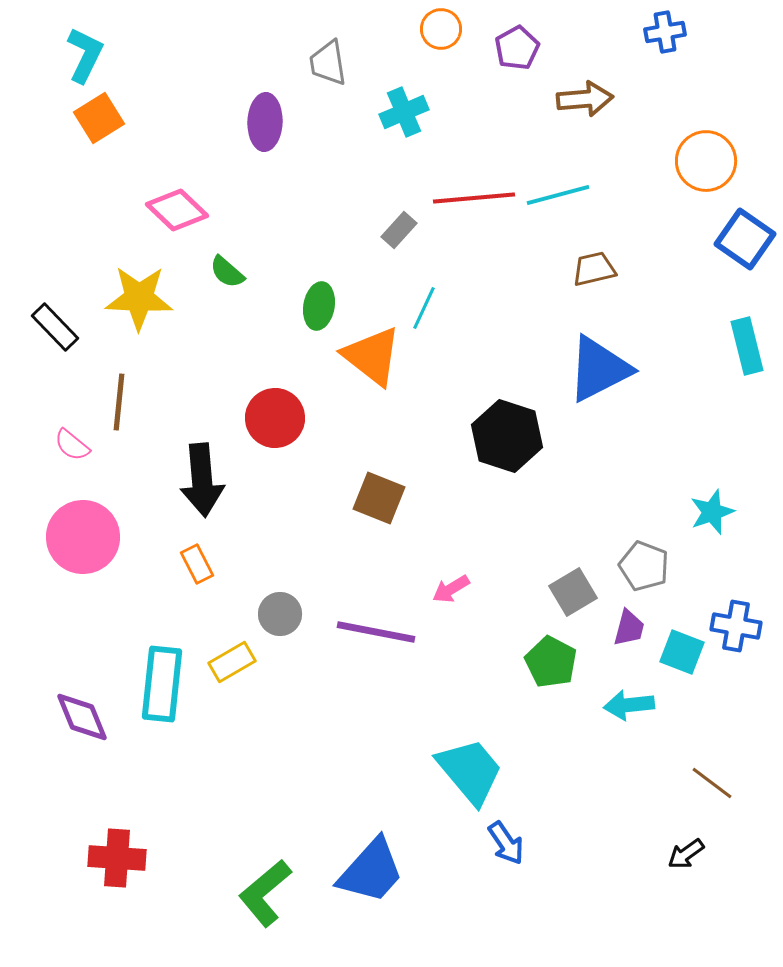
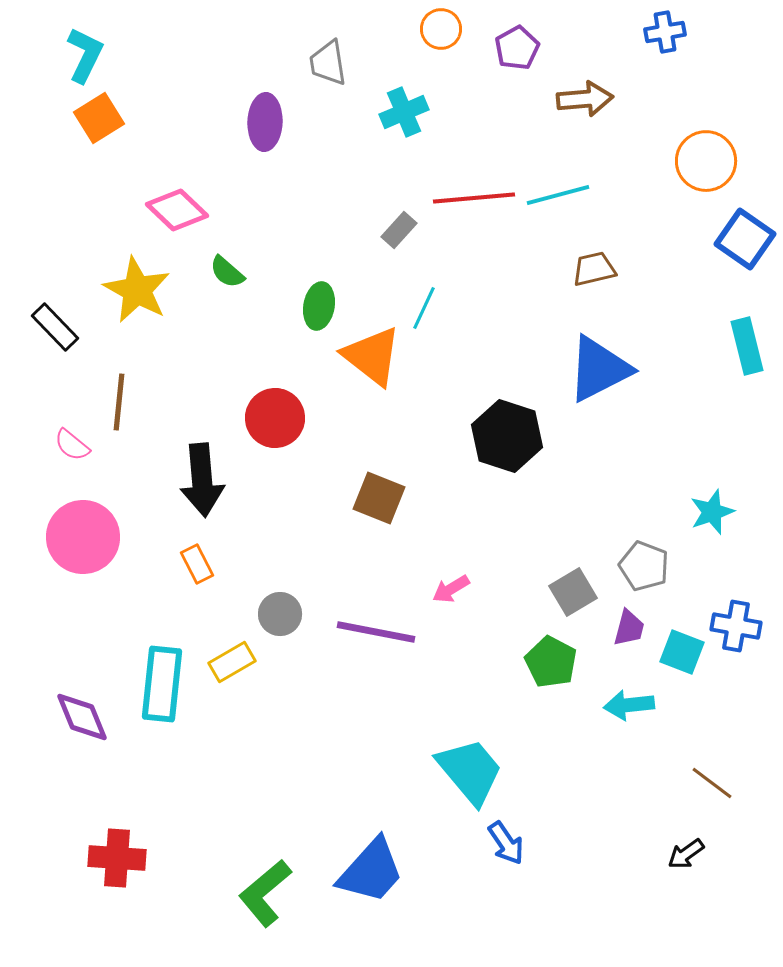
yellow star at (139, 298): moved 2 px left, 8 px up; rotated 26 degrees clockwise
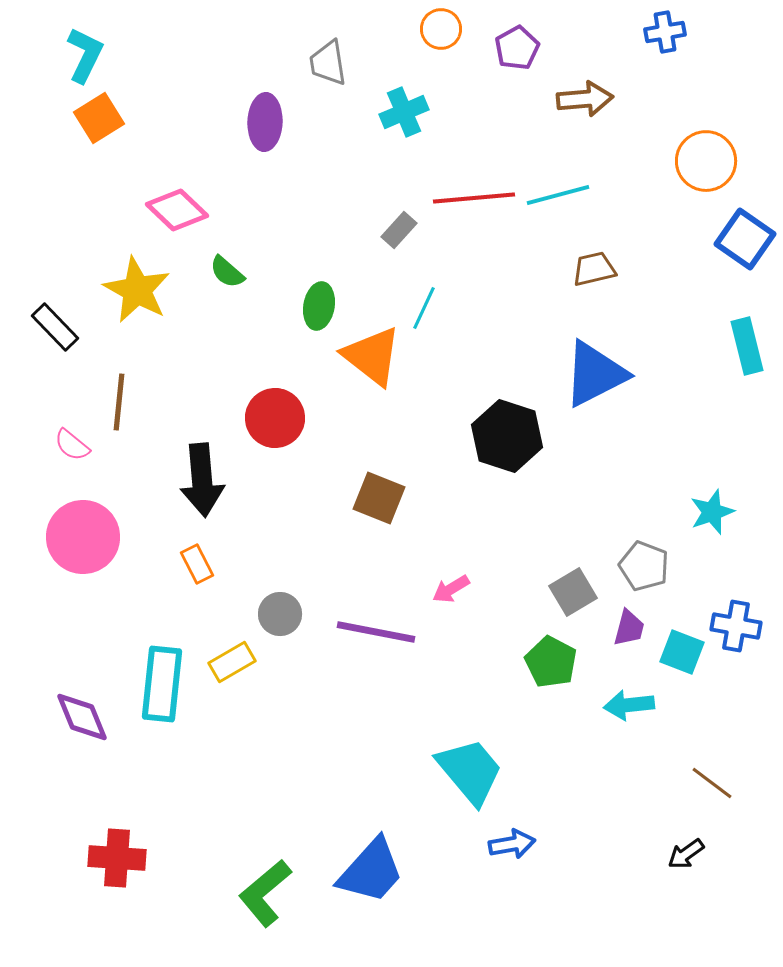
blue triangle at (599, 369): moved 4 px left, 5 px down
blue arrow at (506, 843): moved 6 px right, 1 px down; rotated 66 degrees counterclockwise
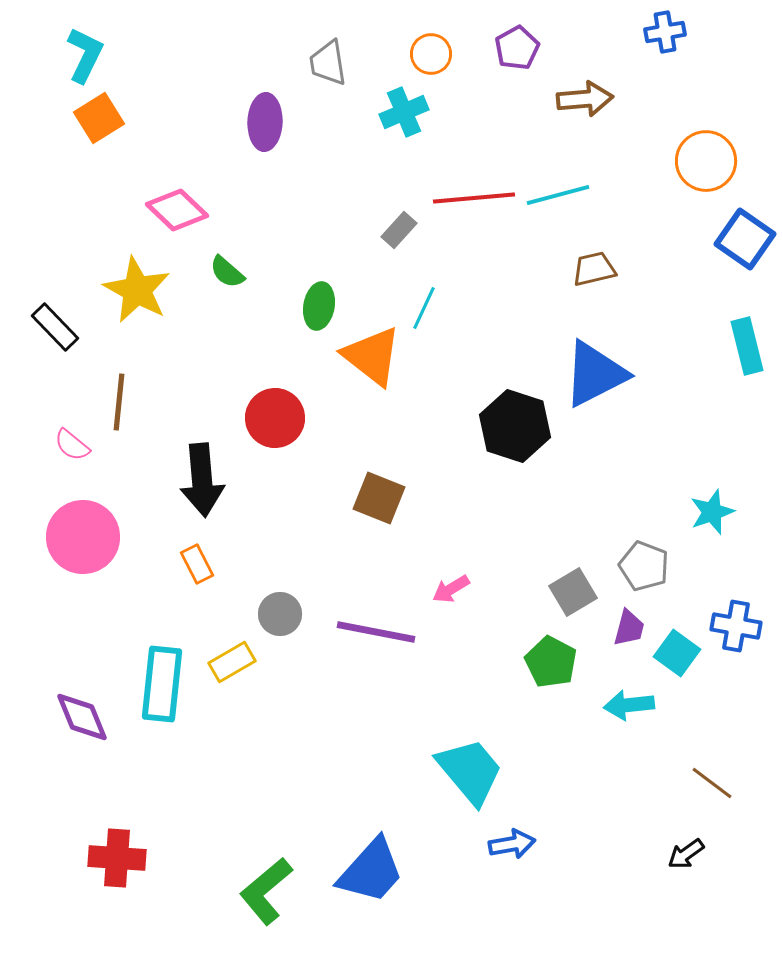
orange circle at (441, 29): moved 10 px left, 25 px down
black hexagon at (507, 436): moved 8 px right, 10 px up
cyan square at (682, 652): moved 5 px left, 1 px down; rotated 15 degrees clockwise
green L-shape at (265, 893): moved 1 px right, 2 px up
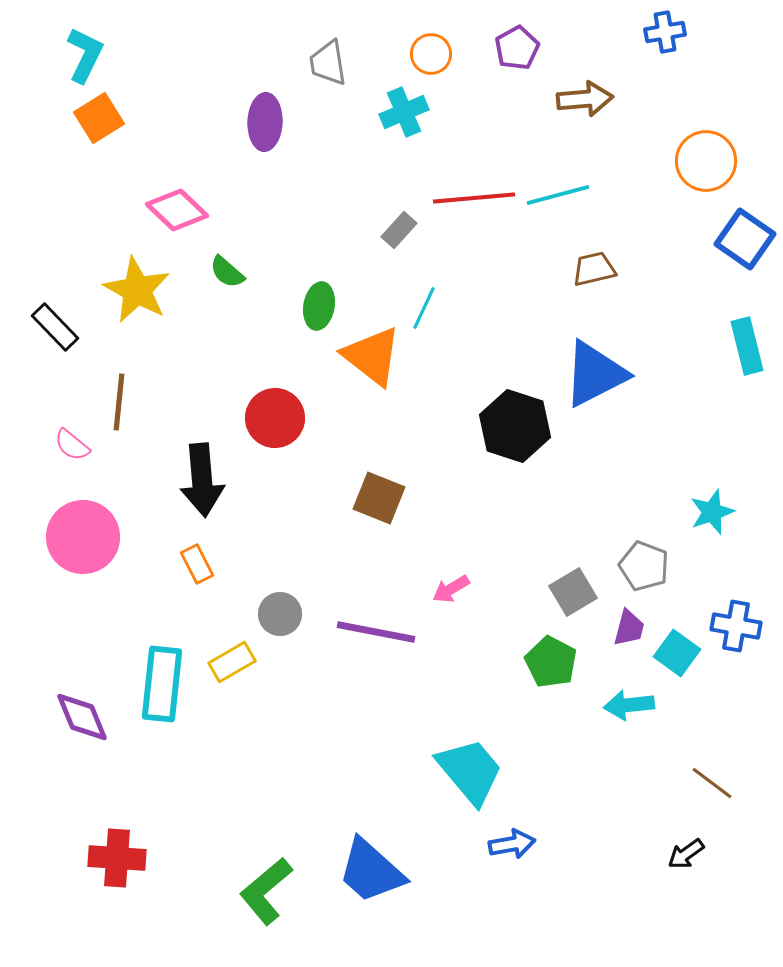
blue trapezoid at (371, 871): rotated 90 degrees clockwise
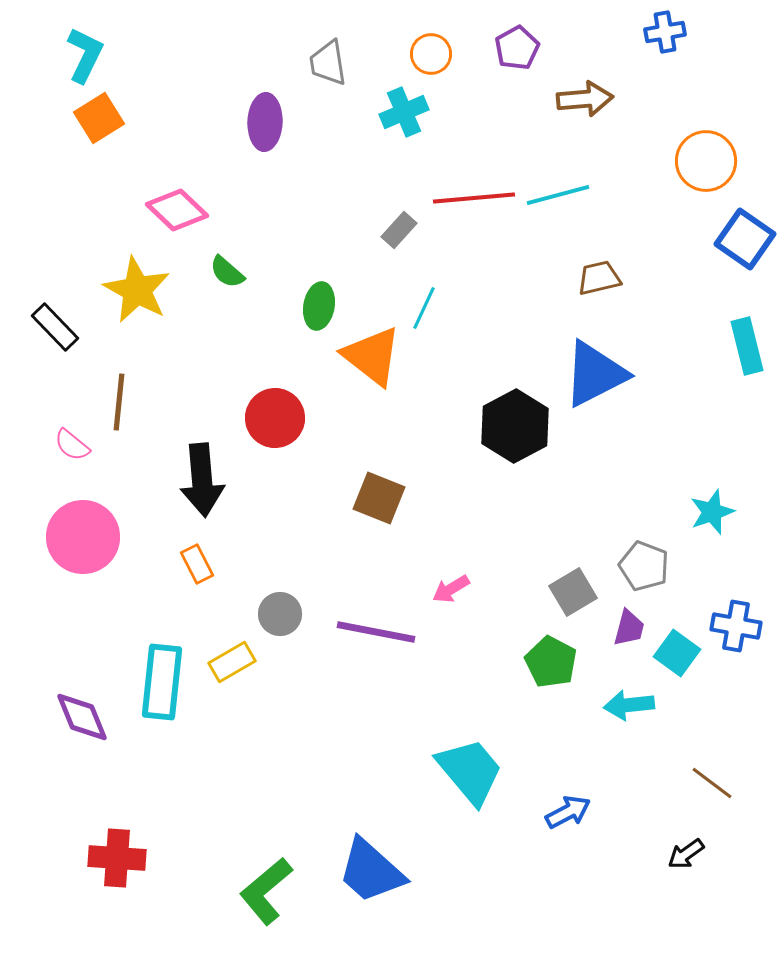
brown trapezoid at (594, 269): moved 5 px right, 9 px down
black hexagon at (515, 426): rotated 14 degrees clockwise
cyan rectangle at (162, 684): moved 2 px up
blue arrow at (512, 844): moved 56 px right, 32 px up; rotated 18 degrees counterclockwise
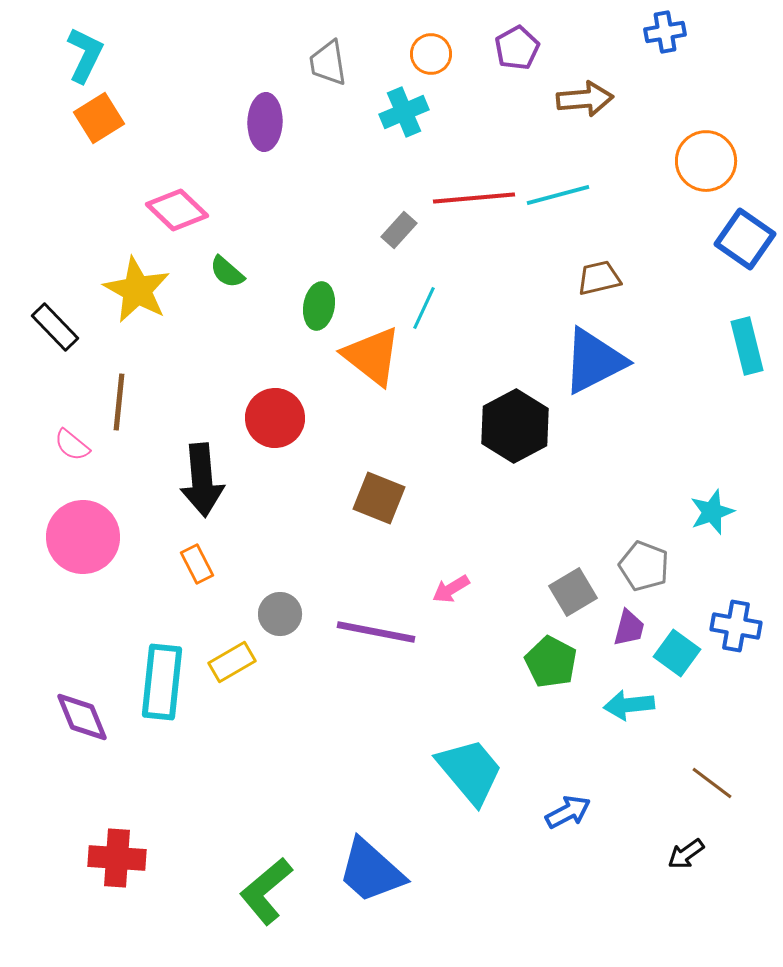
blue triangle at (595, 374): moved 1 px left, 13 px up
